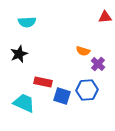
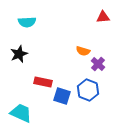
red triangle: moved 2 px left
blue hexagon: moved 1 px right; rotated 25 degrees clockwise
cyan trapezoid: moved 3 px left, 10 px down
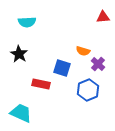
black star: rotated 18 degrees counterclockwise
red rectangle: moved 2 px left, 2 px down
blue hexagon: rotated 15 degrees clockwise
blue square: moved 28 px up
